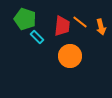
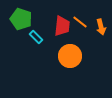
green pentagon: moved 4 px left
cyan rectangle: moved 1 px left
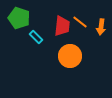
green pentagon: moved 2 px left, 1 px up
orange arrow: rotated 21 degrees clockwise
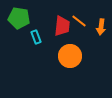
green pentagon: rotated 10 degrees counterclockwise
orange line: moved 1 px left, 1 px up
cyan rectangle: rotated 24 degrees clockwise
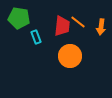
orange line: moved 1 px left, 1 px down
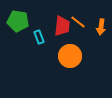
green pentagon: moved 1 px left, 3 px down
cyan rectangle: moved 3 px right
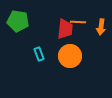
orange line: rotated 35 degrees counterclockwise
red trapezoid: moved 3 px right, 3 px down
cyan rectangle: moved 17 px down
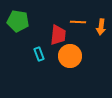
red trapezoid: moved 7 px left, 6 px down
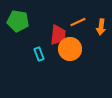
orange line: rotated 28 degrees counterclockwise
orange circle: moved 7 px up
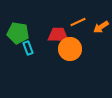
green pentagon: moved 12 px down
orange arrow: rotated 49 degrees clockwise
red trapezoid: rotated 95 degrees counterclockwise
cyan rectangle: moved 11 px left, 6 px up
